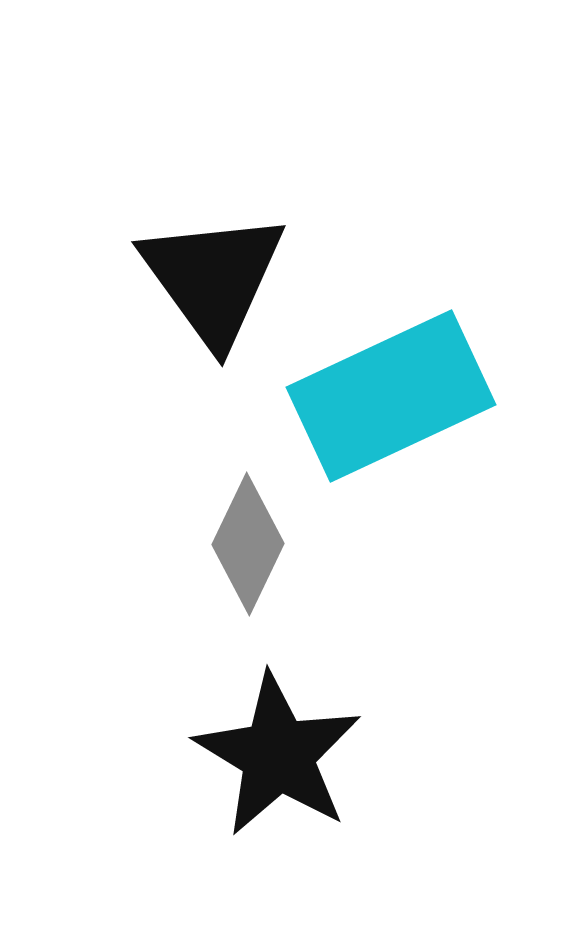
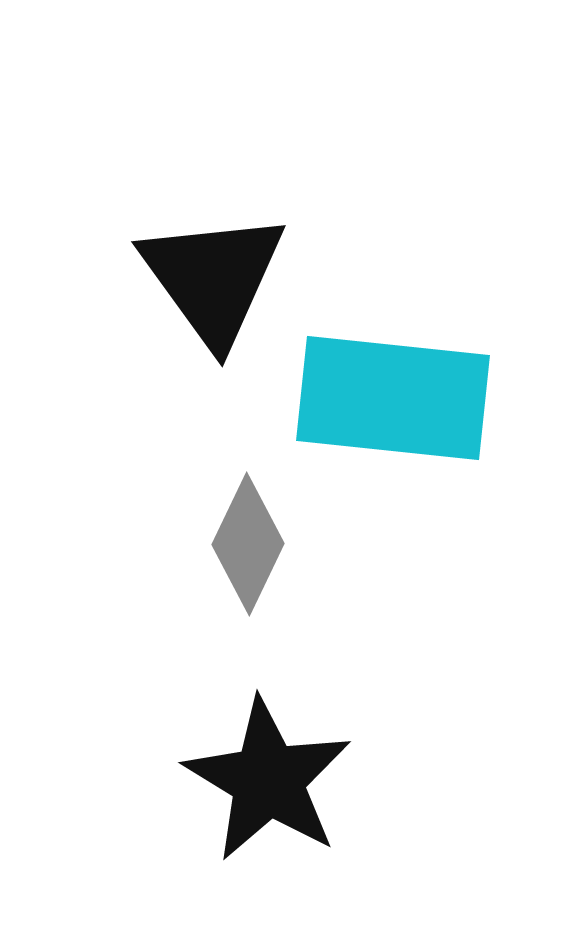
cyan rectangle: moved 2 px right, 2 px down; rotated 31 degrees clockwise
black star: moved 10 px left, 25 px down
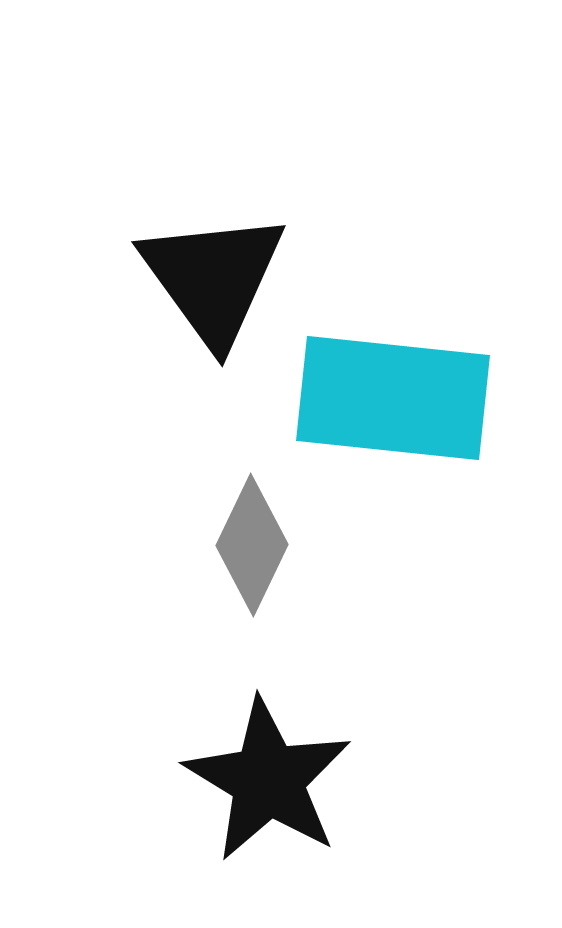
gray diamond: moved 4 px right, 1 px down
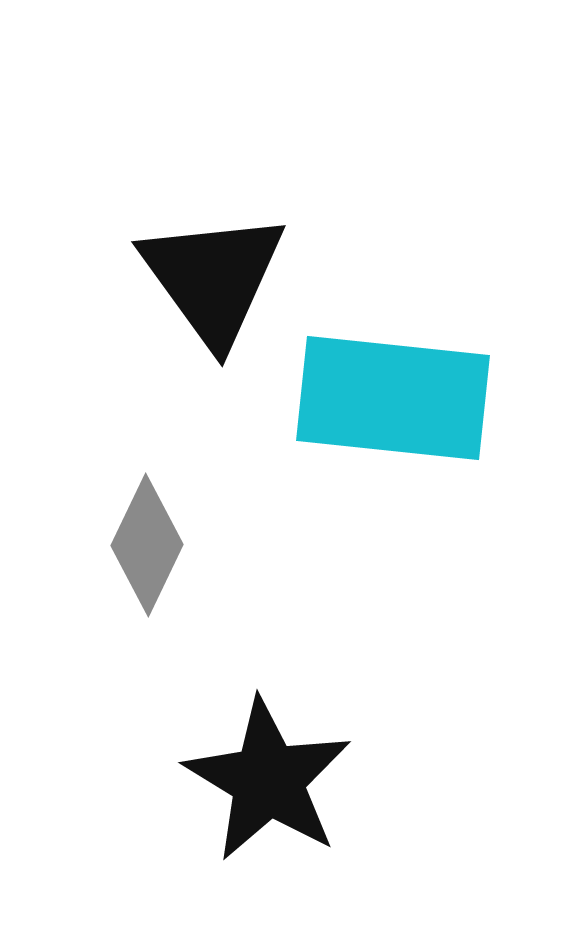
gray diamond: moved 105 px left
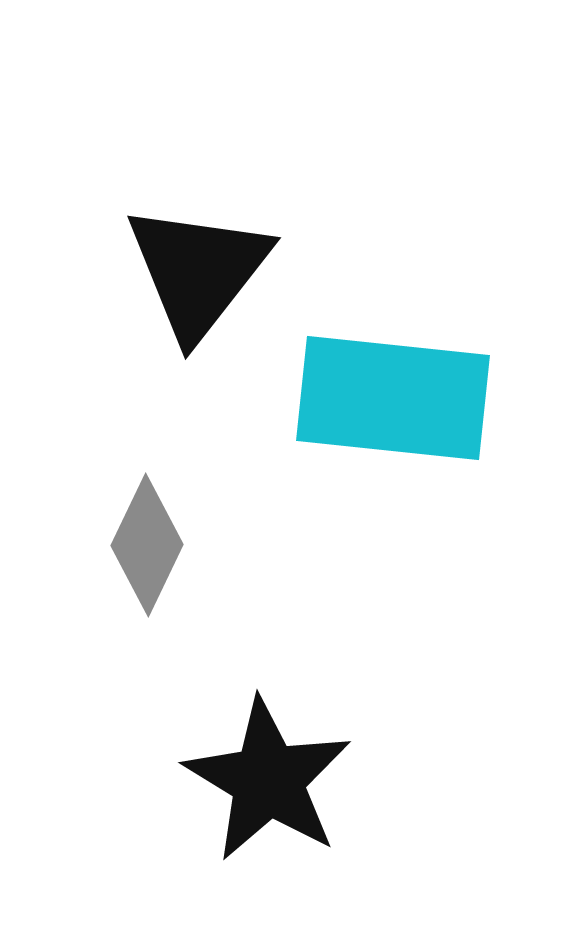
black triangle: moved 15 px left, 7 px up; rotated 14 degrees clockwise
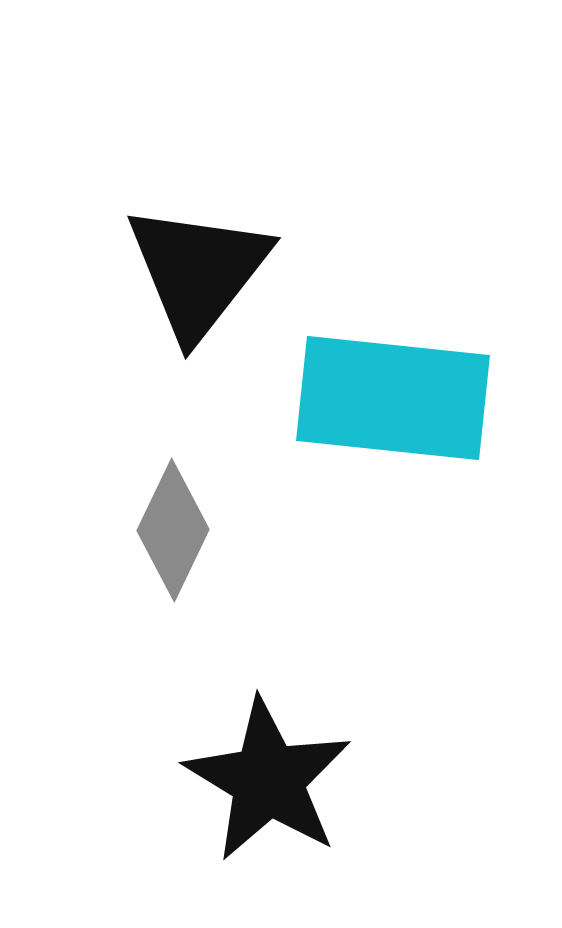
gray diamond: moved 26 px right, 15 px up
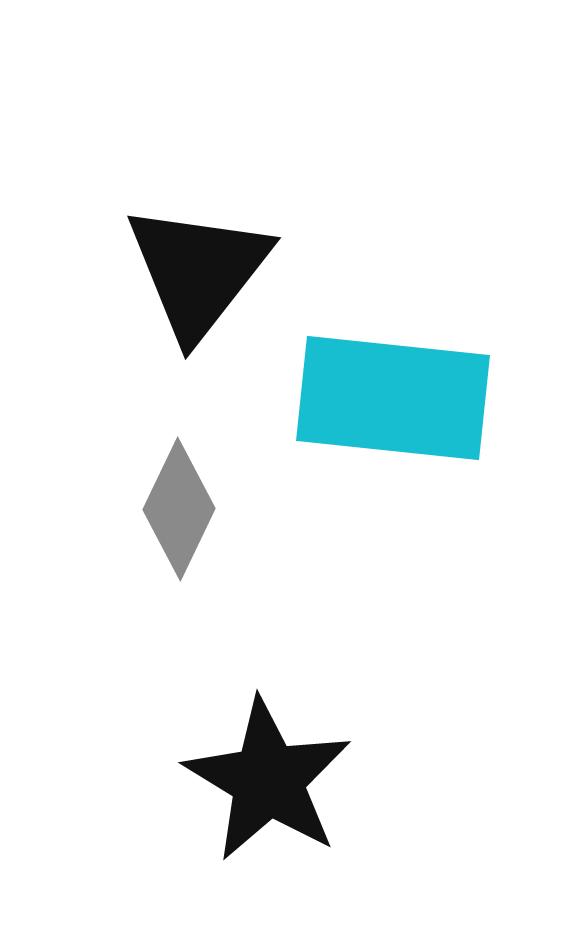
gray diamond: moved 6 px right, 21 px up
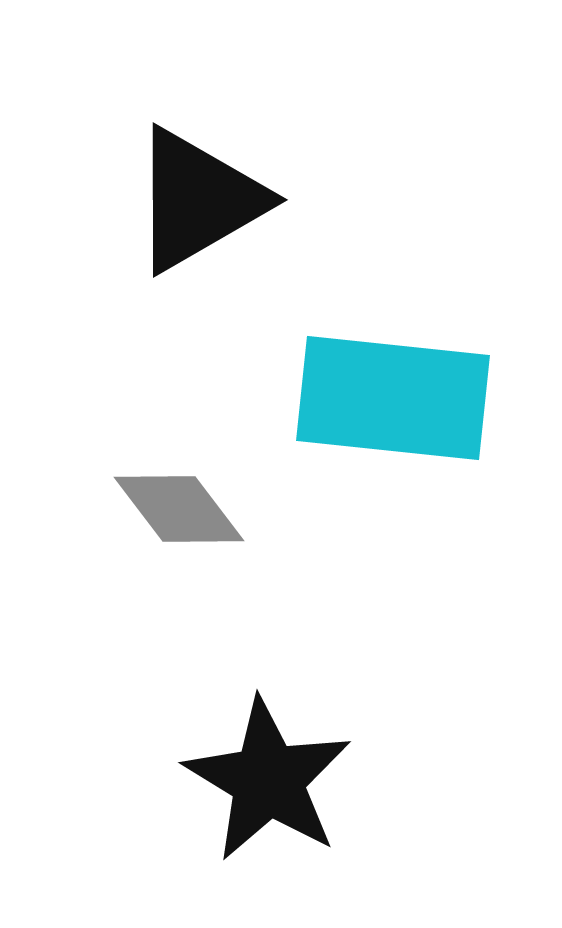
black triangle: moved 71 px up; rotated 22 degrees clockwise
gray diamond: rotated 63 degrees counterclockwise
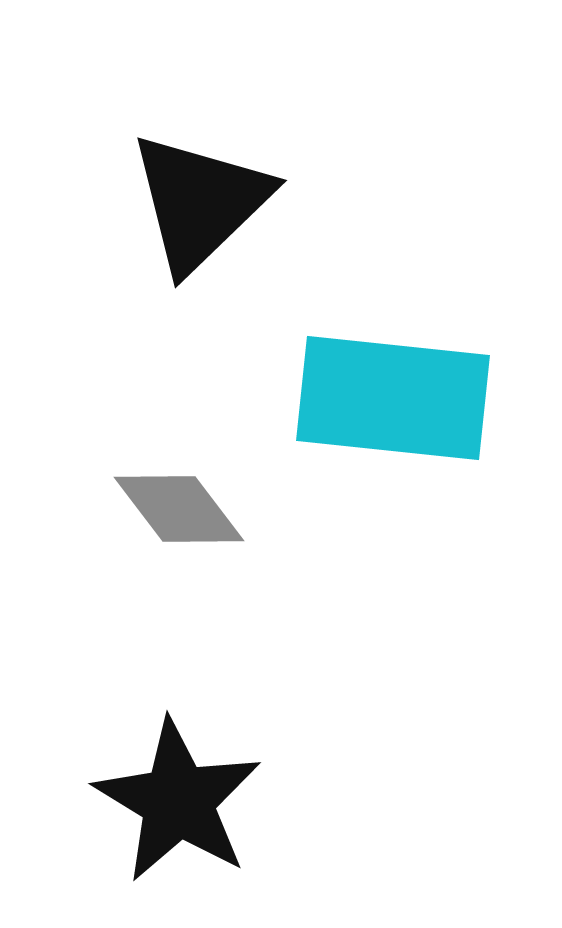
black triangle: moved 2 px right, 2 px down; rotated 14 degrees counterclockwise
black star: moved 90 px left, 21 px down
